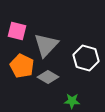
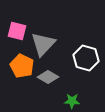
gray triangle: moved 3 px left, 1 px up
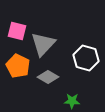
orange pentagon: moved 4 px left
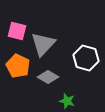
green star: moved 5 px left; rotated 14 degrees clockwise
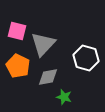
gray diamond: rotated 40 degrees counterclockwise
green star: moved 3 px left, 4 px up
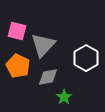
gray triangle: moved 1 px down
white hexagon: rotated 15 degrees clockwise
green star: rotated 21 degrees clockwise
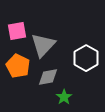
pink square: rotated 24 degrees counterclockwise
